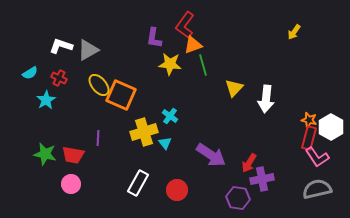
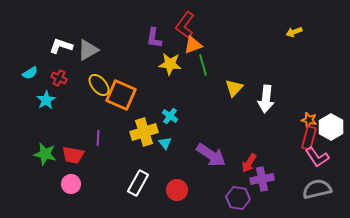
yellow arrow: rotated 35 degrees clockwise
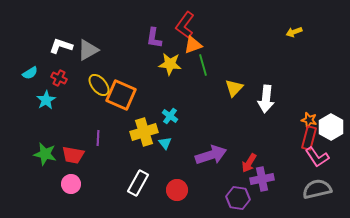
purple arrow: rotated 52 degrees counterclockwise
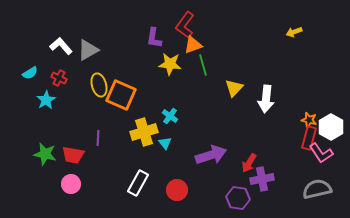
white L-shape: rotated 30 degrees clockwise
yellow ellipse: rotated 25 degrees clockwise
pink L-shape: moved 4 px right, 4 px up
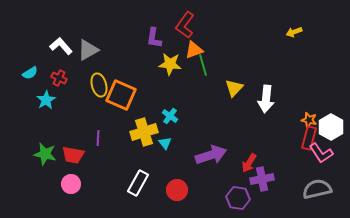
orange triangle: moved 1 px right, 5 px down
